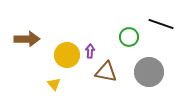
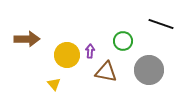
green circle: moved 6 px left, 4 px down
gray circle: moved 2 px up
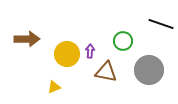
yellow circle: moved 1 px up
yellow triangle: moved 3 px down; rotated 48 degrees clockwise
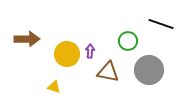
green circle: moved 5 px right
brown triangle: moved 2 px right
yellow triangle: rotated 40 degrees clockwise
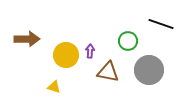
yellow circle: moved 1 px left, 1 px down
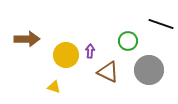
brown triangle: rotated 15 degrees clockwise
